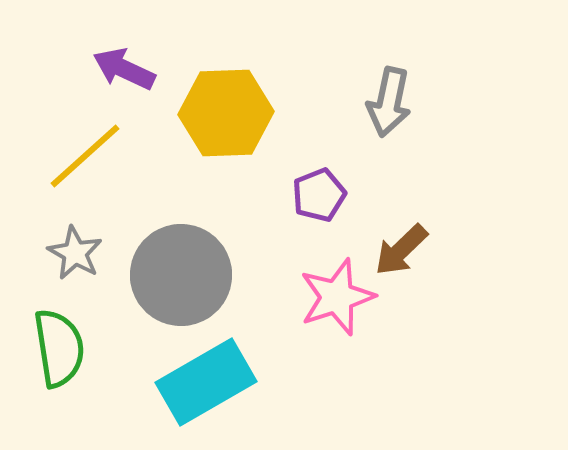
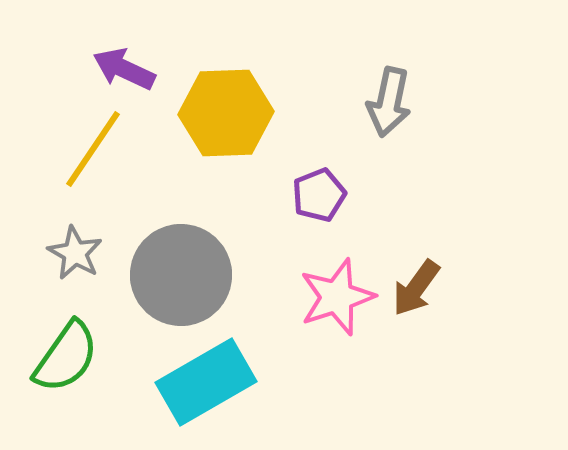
yellow line: moved 8 px right, 7 px up; rotated 14 degrees counterclockwise
brown arrow: moved 15 px right, 38 px down; rotated 10 degrees counterclockwise
green semicircle: moved 7 px right, 9 px down; rotated 44 degrees clockwise
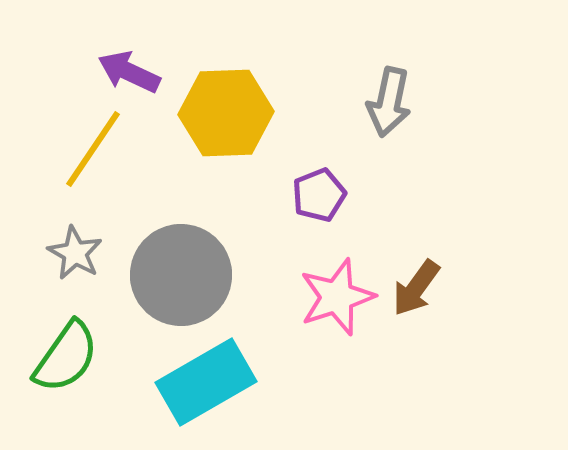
purple arrow: moved 5 px right, 3 px down
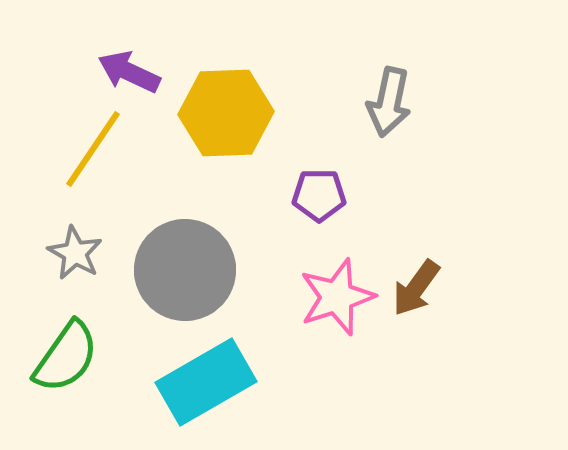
purple pentagon: rotated 22 degrees clockwise
gray circle: moved 4 px right, 5 px up
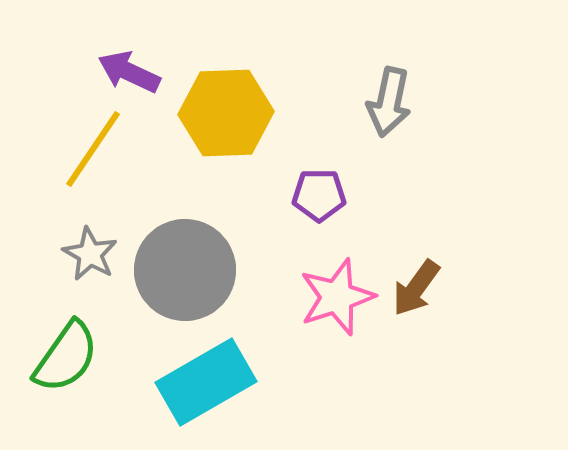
gray star: moved 15 px right, 1 px down
